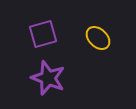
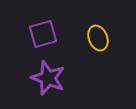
yellow ellipse: rotated 25 degrees clockwise
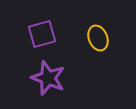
purple square: moved 1 px left
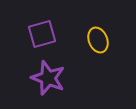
yellow ellipse: moved 2 px down
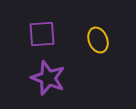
purple square: rotated 12 degrees clockwise
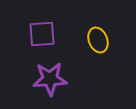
purple star: moved 2 px right, 1 px down; rotated 24 degrees counterclockwise
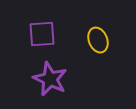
purple star: rotated 28 degrees clockwise
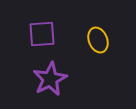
purple star: rotated 20 degrees clockwise
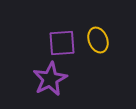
purple square: moved 20 px right, 9 px down
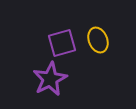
purple square: rotated 12 degrees counterclockwise
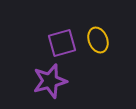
purple star: moved 2 px down; rotated 12 degrees clockwise
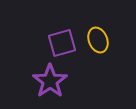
purple star: rotated 20 degrees counterclockwise
